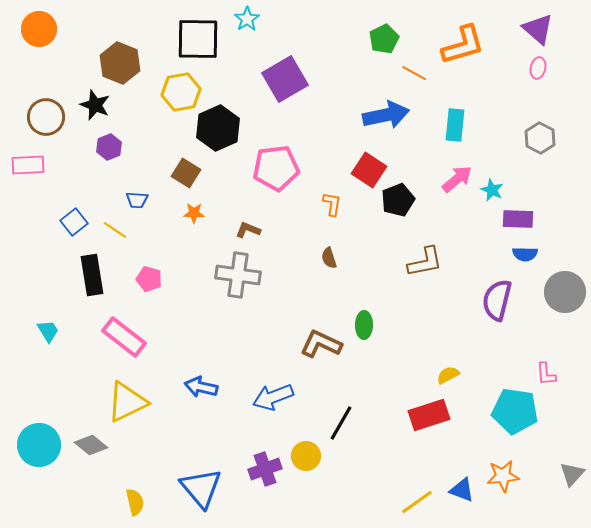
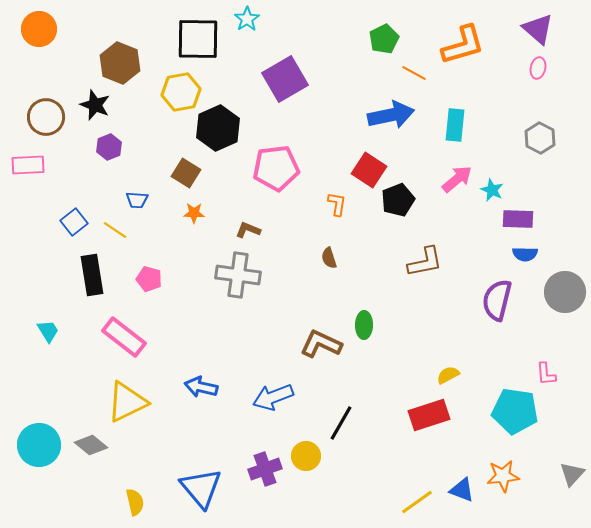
blue arrow at (386, 115): moved 5 px right
orange L-shape at (332, 204): moved 5 px right
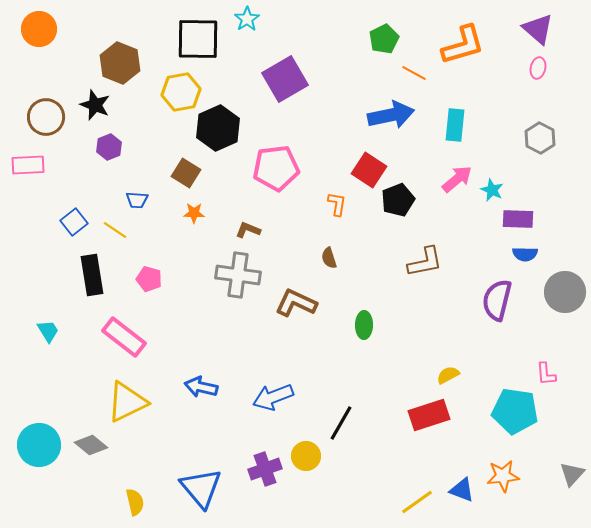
brown L-shape at (321, 344): moved 25 px left, 41 px up
